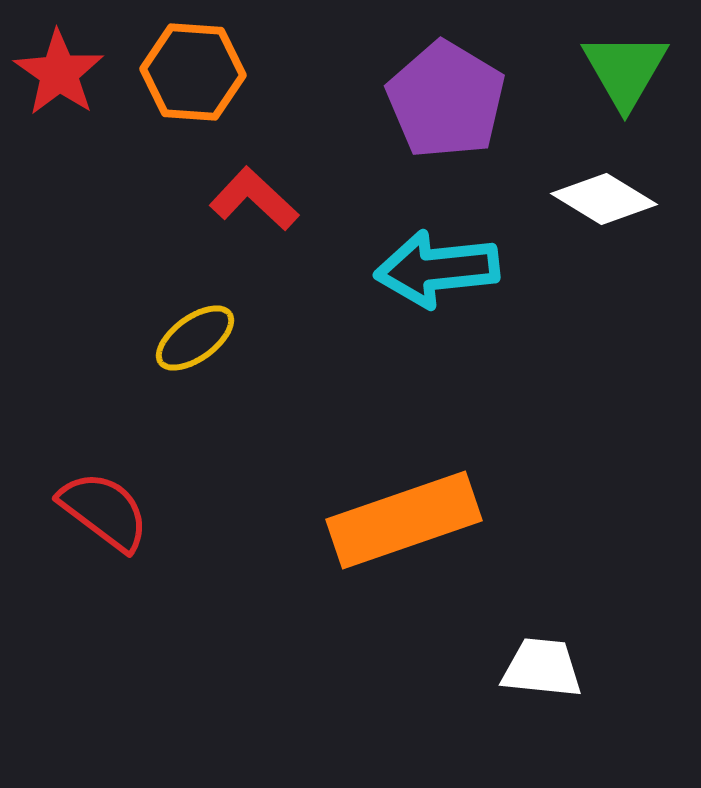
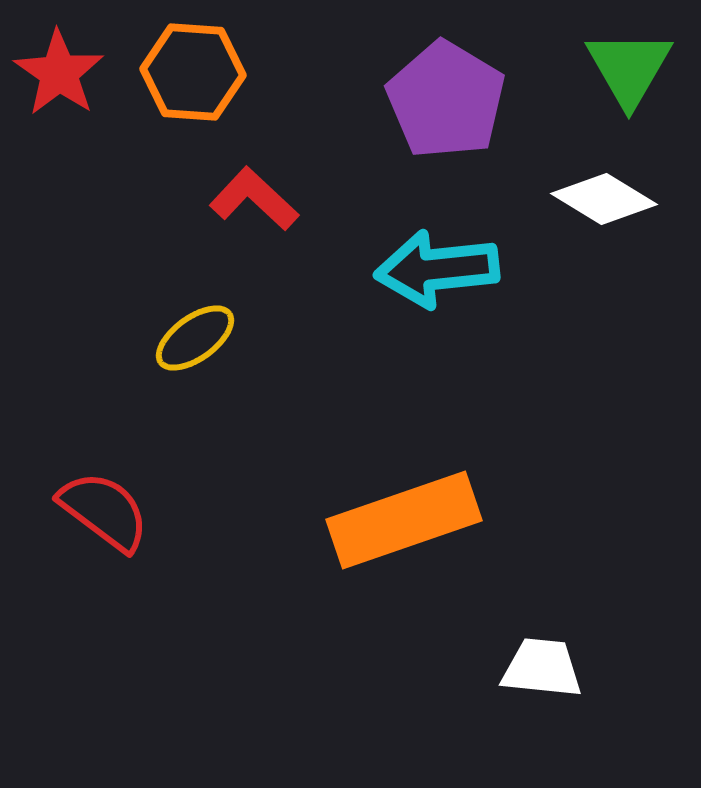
green triangle: moved 4 px right, 2 px up
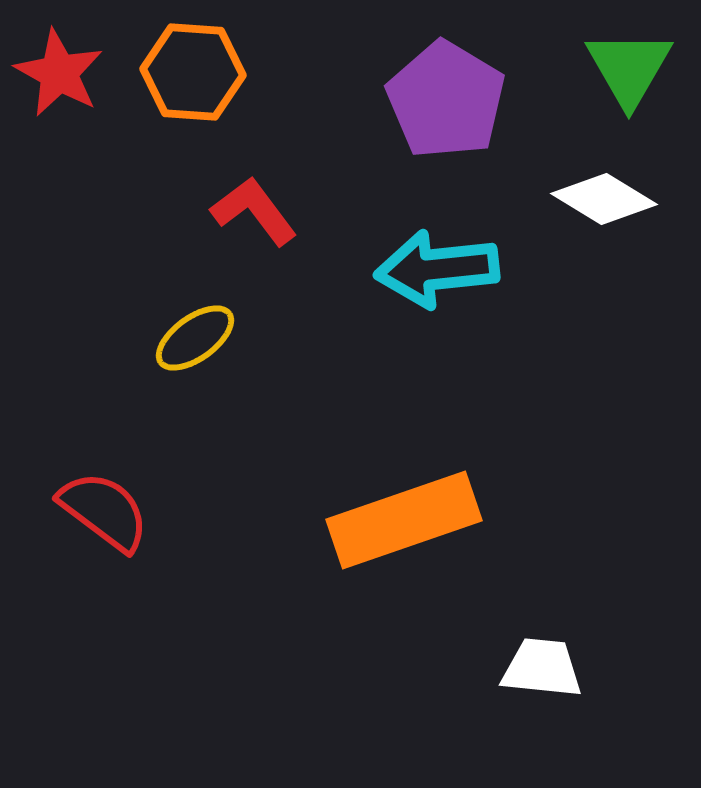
red star: rotated 6 degrees counterclockwise
red L-shape: moved 12 px down; rotated 10 degrees clockwise
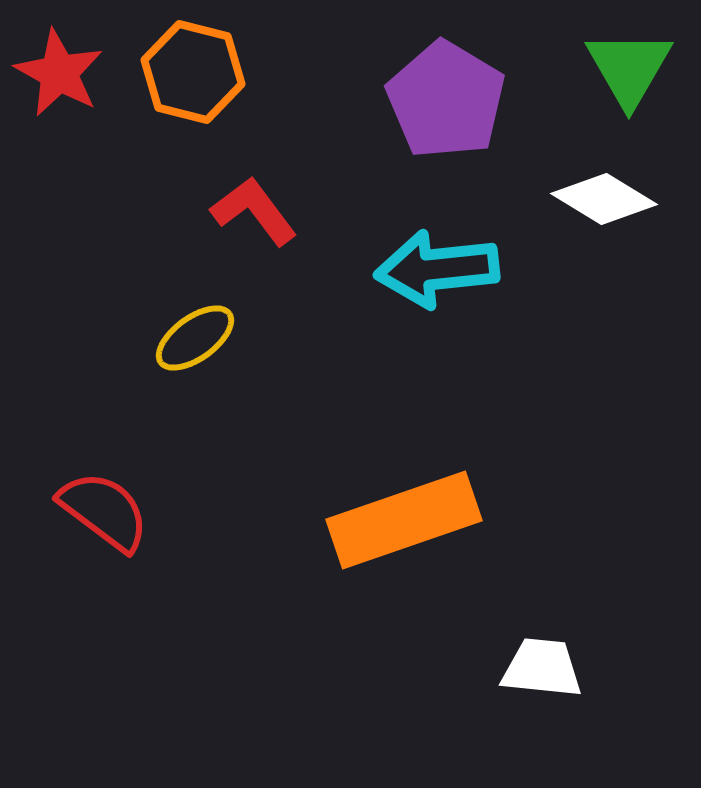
orange hexagon: rotated 10 degrees clockwise
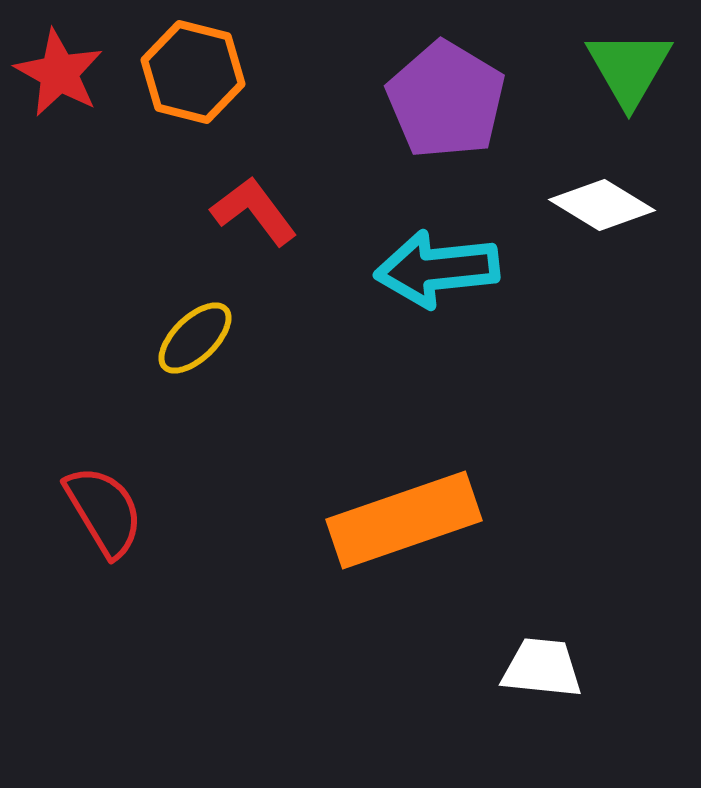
white diamond: moved 2 px left, 6 px down
yellow ellipse: rotated 8 degrees counterclockwise
red semicircle: rotated 22 degrees clockwise
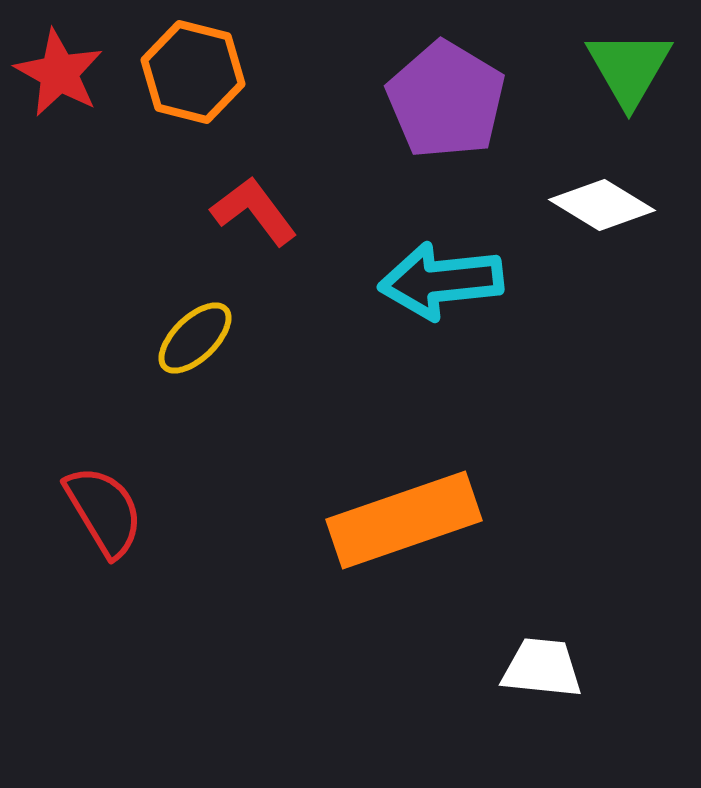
cyan arrow: moved 4 px right, 12 px down
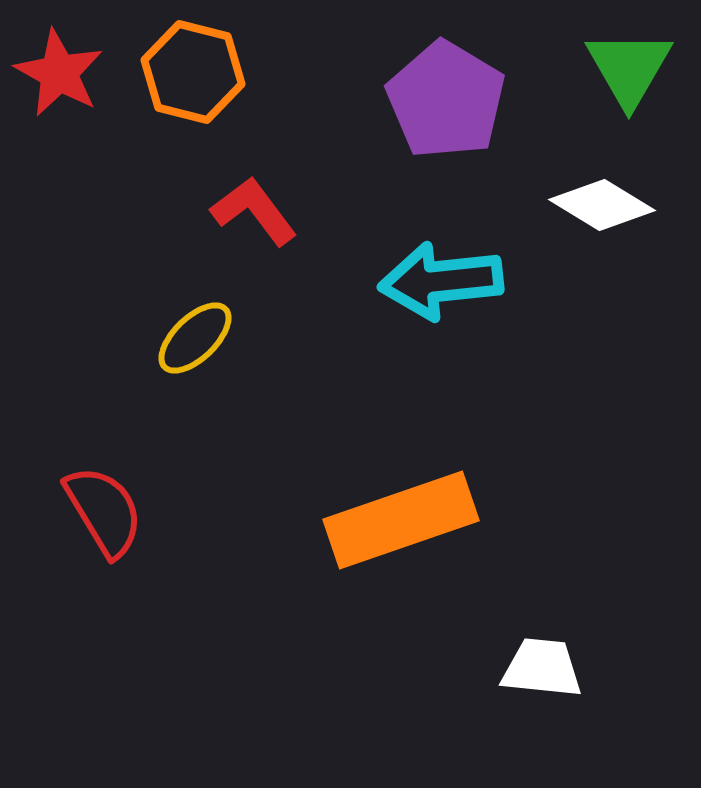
orange rectangle: moved 3 px left
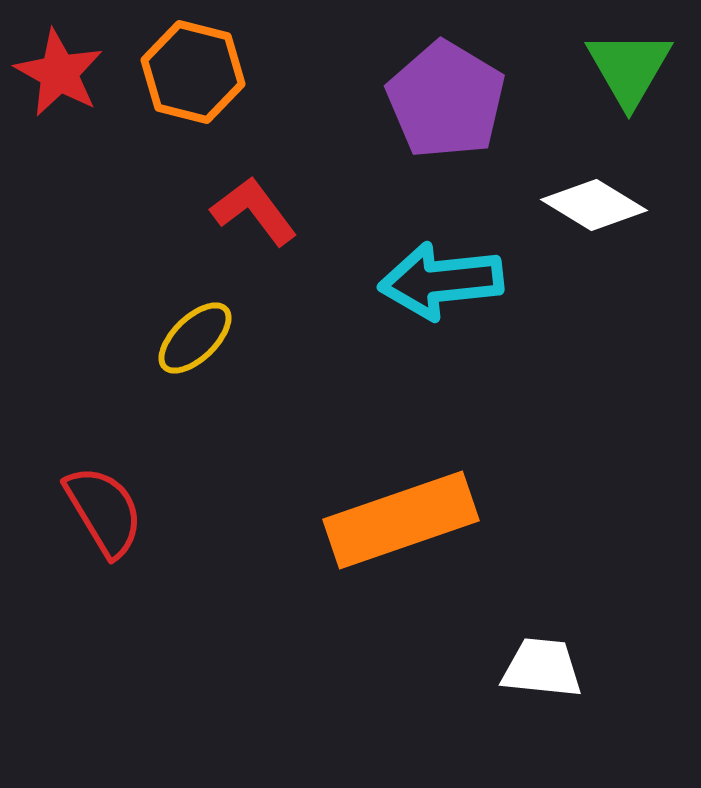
white diamond: moved 8 px left
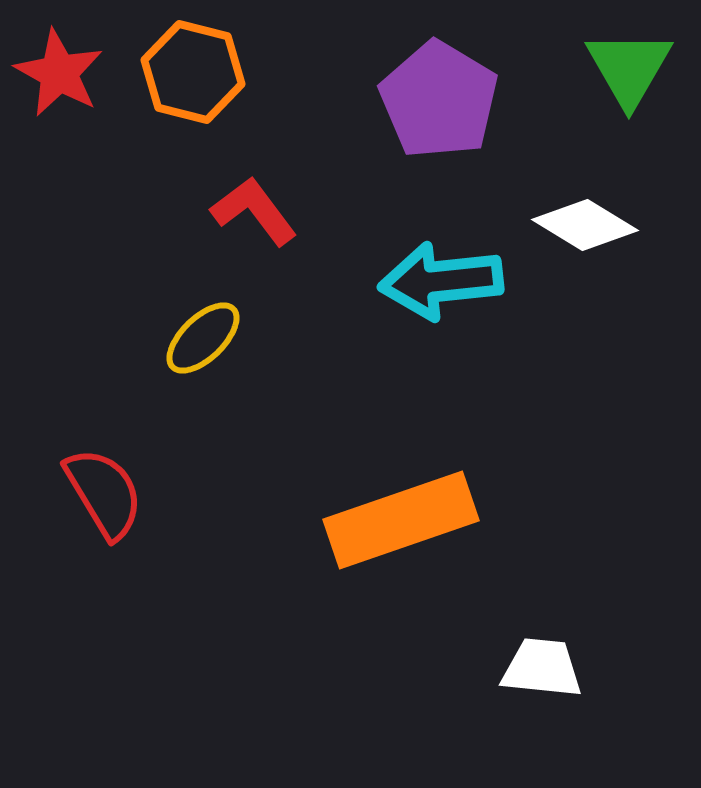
purple pentagon: moved 7 px left
white diamond: moved 9 px left, 20 px down
yellow ellipse: moved 8 px right
red semicircle: moved 18 px up
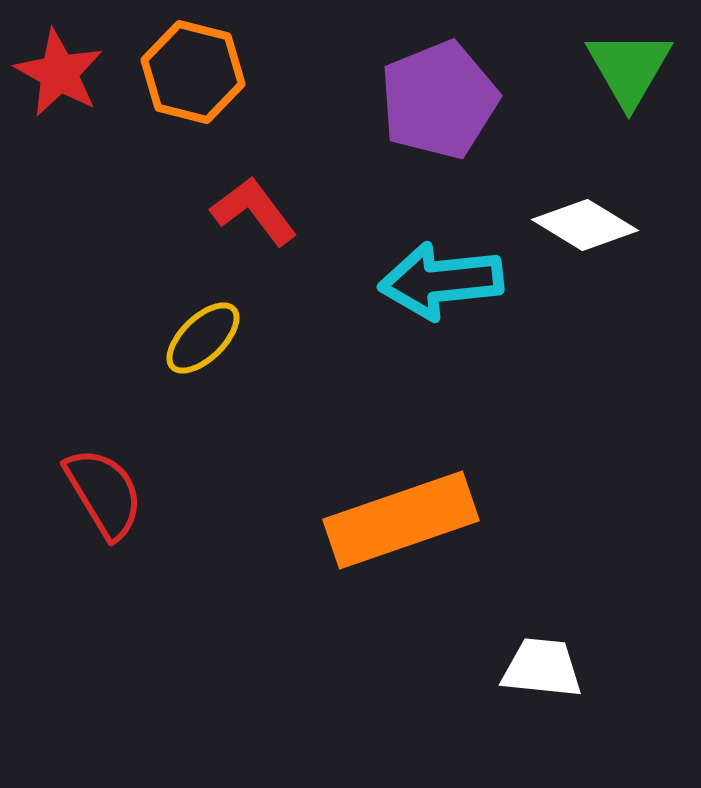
purple pentagon: rotated 19 degrees clockwise
